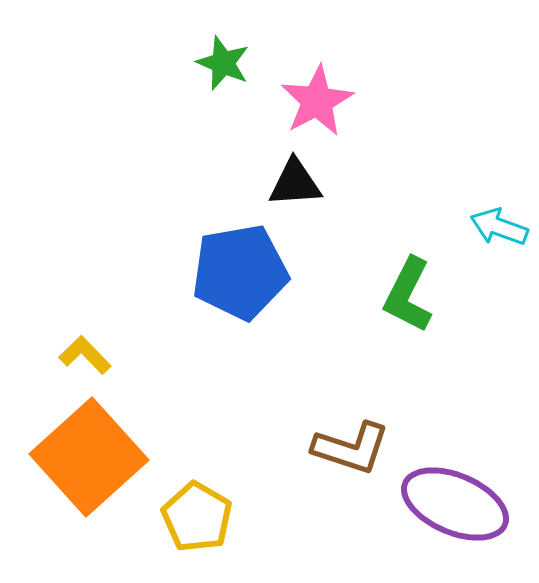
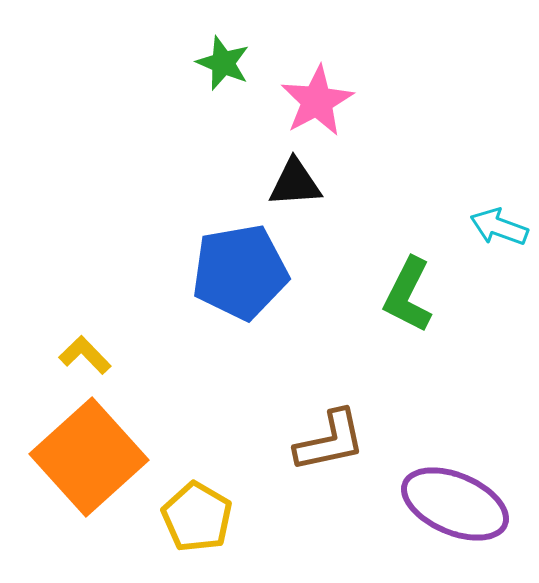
brown L-shape: moved 21 px left, 7 px up; rotated 30 degrees counterclockwise
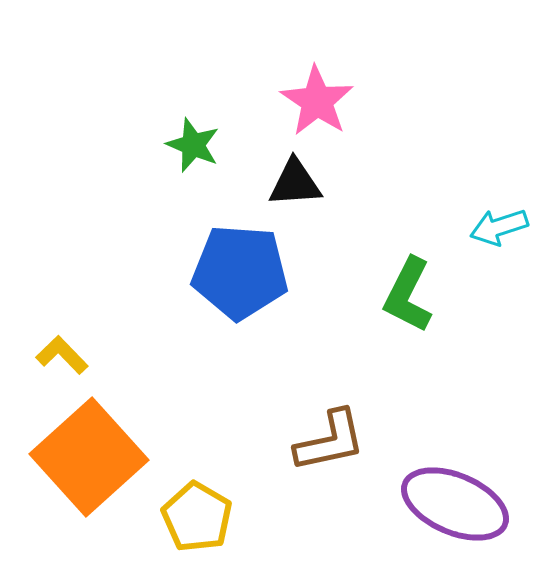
green star: moved 30 px left, 82 px down
pink star: rotated 10 degrees counterclockwise
cyan arrow: rotated 38 degrees counterclockwise
blue pentagon: rotated 14 degrees clockwise
yellow L-shape: moved 23 px left
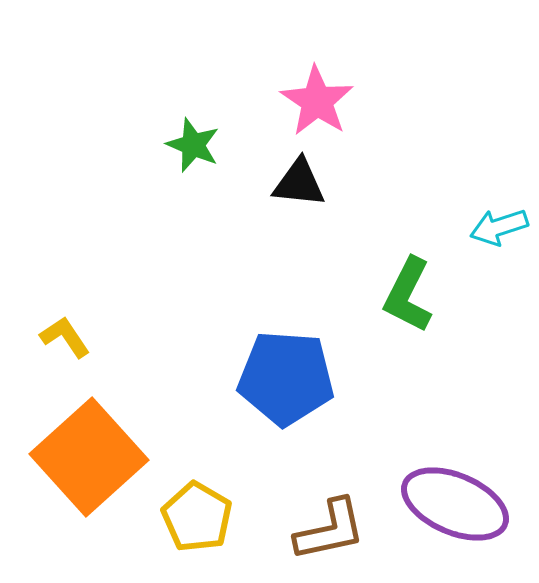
black triangle: moved 4 px right; rotated 10 degrees clockwise
blue pentagon: moved 46 px right, 106 px down
yellow L-shape: moved 3 px right, 18 px up; rotated 10 degrees clockwise
brown L-shape: moved 89 px down
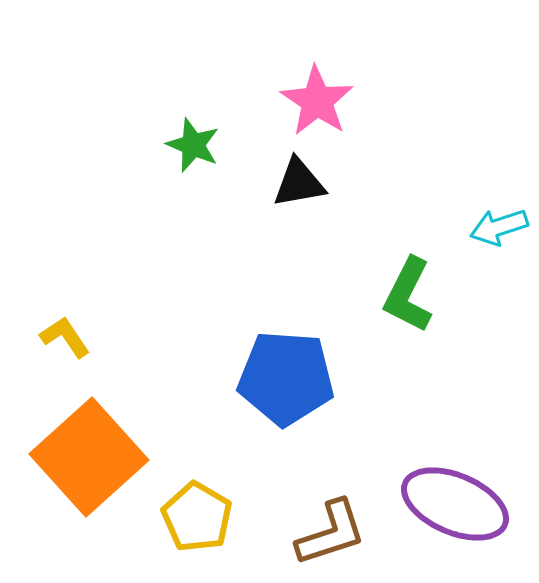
black triangle: rotated 16 degrees counterclockwise
brown L-shape: moved 1 px right, 3 px down; rotated 6 degrees counterclockwise
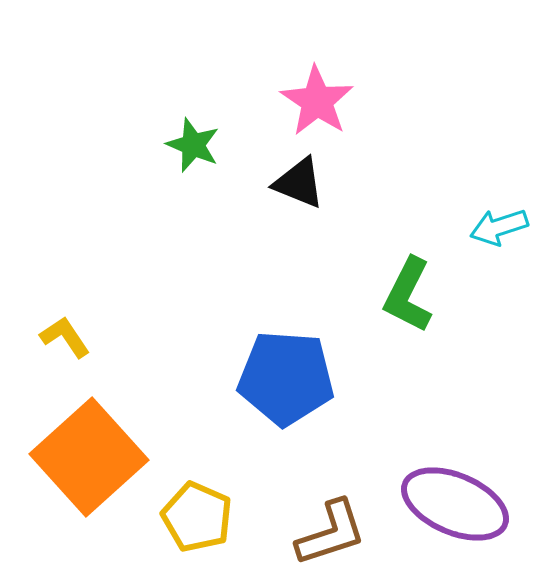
black triangle: rotated 32 degrees clockwise
yellow pentagon: rotated 6 degrees counterclockwise
